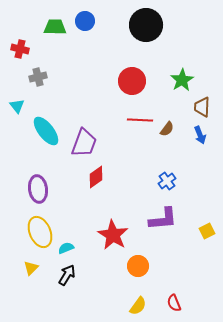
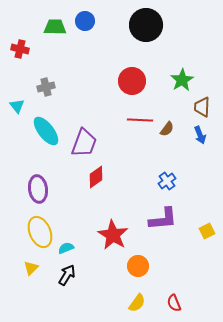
gray cross: moved 8 px right, 10 px down
yellow semicircle: moved 1 px left, 3 px up
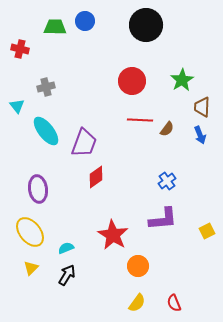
yellow ellipse: moved 10 px left; rotated 16 degrees counterclockwise
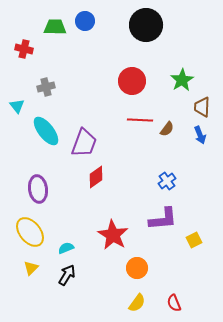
red cross: moved 4 px right
yellow square: moved 13 px left, 9 px down
orange circle: moved 1 px left, 2 px down
